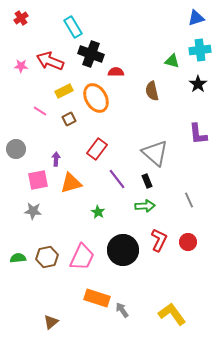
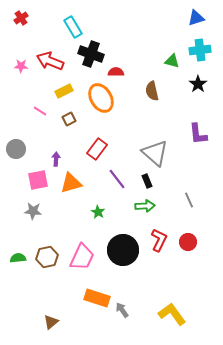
orange ellipse: moved 5 px right
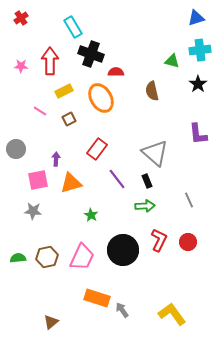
red arrow: rotated 68 degrees clockwise
green star: moved 7 px left, 3 px down
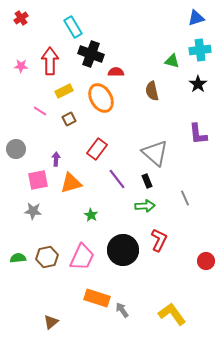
gray line: moved 4 px left, 2 px up
red circle: moved 18 px right, 19 px down
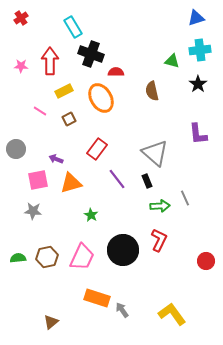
purple arrow: rotated 72 degrees counterclockwise
green arrow: moved 15 px right
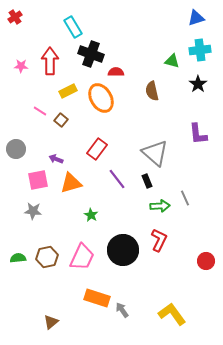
red cross: moved 6 px left, 1 px up
yellow rectangle: moved 4 px right
brown square: moved 8 px left, 1 px down; rotated 24 degrees counterclockwise
